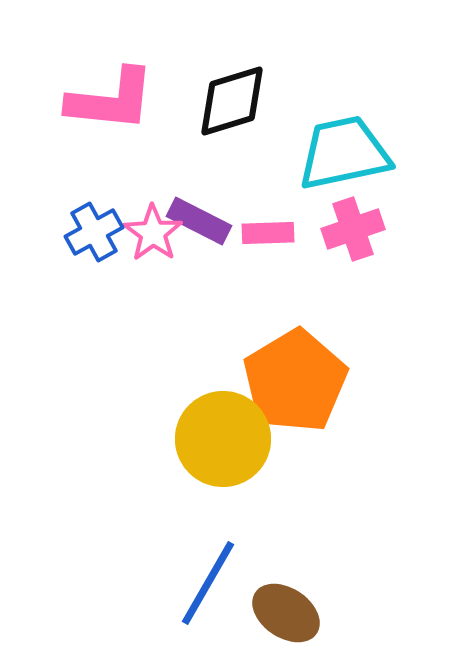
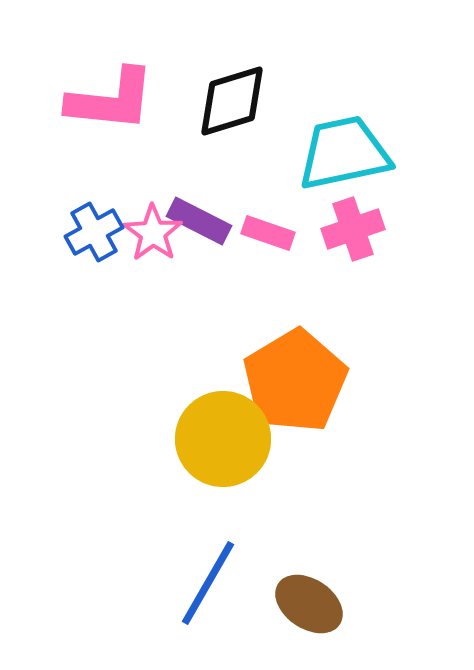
pink rectangle: rotated 21 degrees clockwise
brown ellipse: moved 23 px right, 9 px up
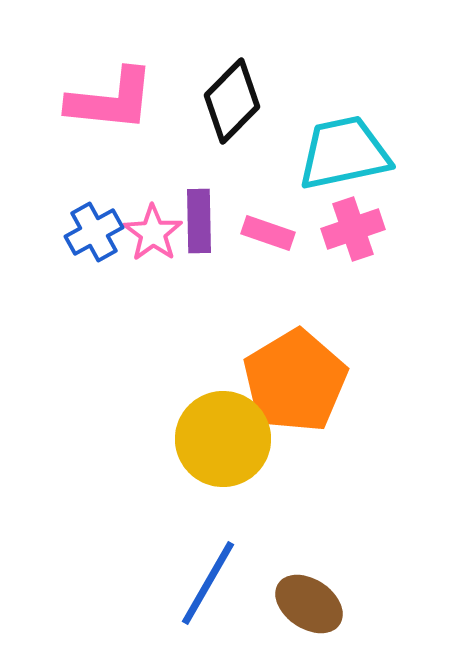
black diamond: rotated 28 degrees counterclockwise
purple rectangle: rotated 62 degrees clockwise
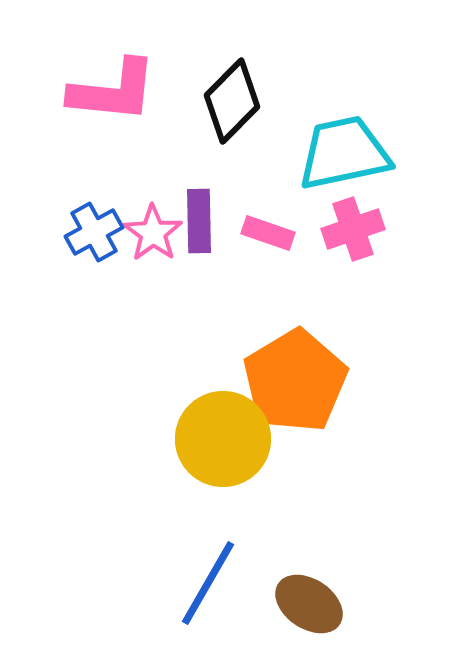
pink L-shape: moved 2 px right, 9 px up
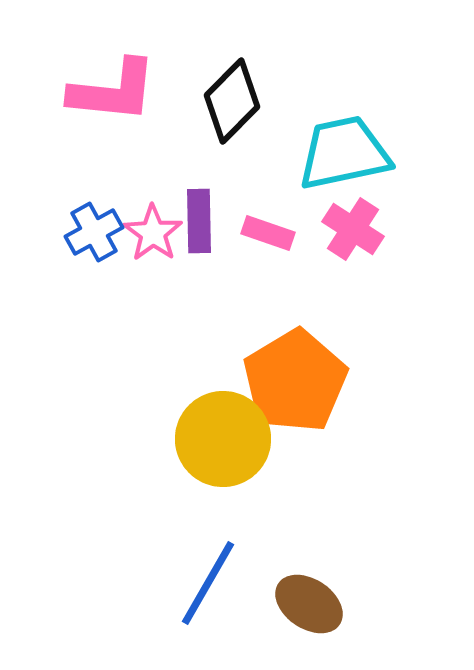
pink cross: rotated 38 degrees counterclockwise
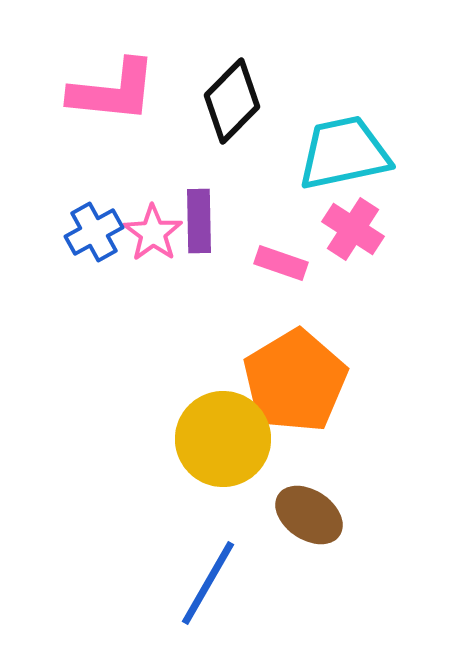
pink rectangle: moved 13 px right, 30 px down
brown ellipse: moved 89 px up
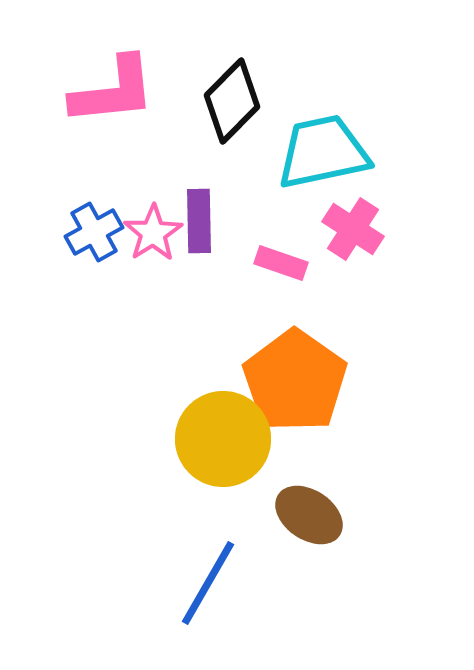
pink L-shape: rotated 12 degrees counterclockwise
cyan trapezoid: moved 21 px left, 1 px up
pink star: rotated 4 degrees clockwise
orange pentagon: rotated 6 degrees counterclockwise
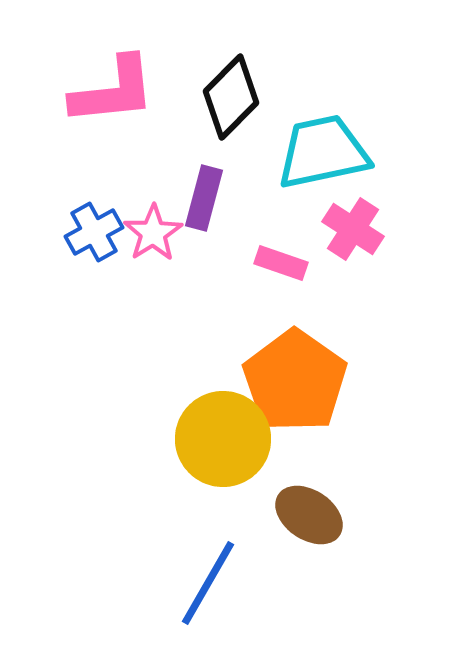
black diamond: moved 1 px left, 4 px up
purple rectangle: moved 5 px right, 23 px up; rotated 16 degrees clockwise
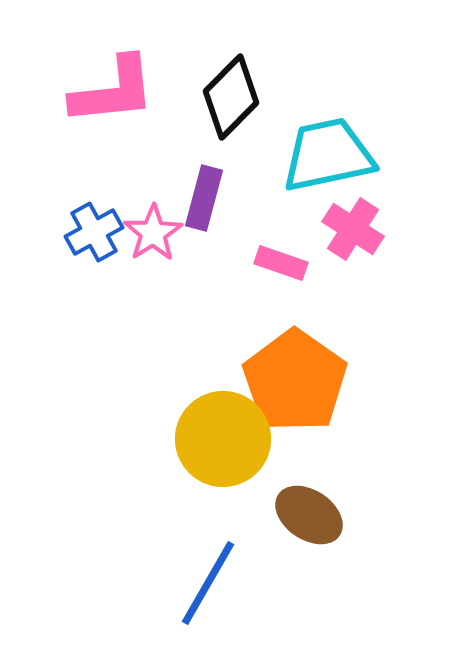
cyan trapezoid: moved 5 px right, 3 px down
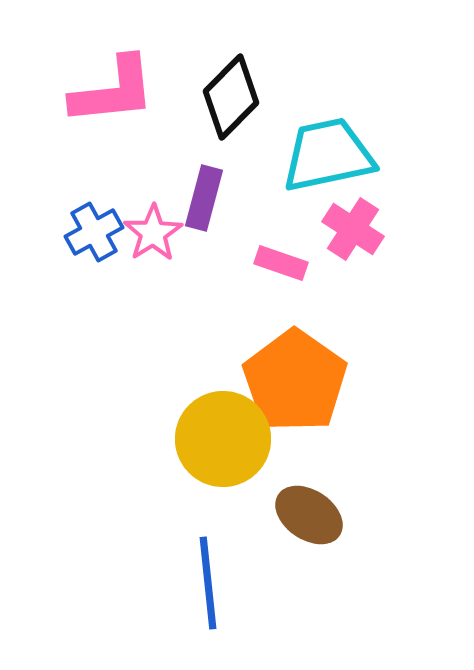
blue line: rotated 36 degrees counterclockwise
